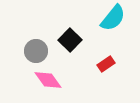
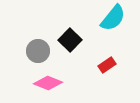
gray circle: moved 2 px right
red rectangle: moved 1 px right, 1 px down
pink diamond: moved 3 px down; rotated 32 degrees counterclockwise
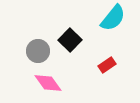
pink diamond: rotated 32 degrees clockwise
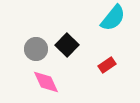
black square: moved 3 px left, 5 px down
gray circle: moved 2 px left, 2 px up
pink diamond: moved 2 px left, 1 px up; rotated 12 degrees clockwise
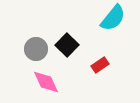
red rectangle: moved 7 px left
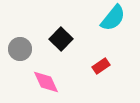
black square: moved 6 px left, 6 px up
gray circle: moved 16 px left
red rectangle: moved 1 px right, 1 px down
